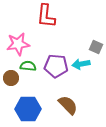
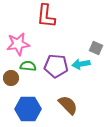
gray square: moved 1 px down
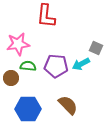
cyan arrow: rotated 18 degrees counterclockwise
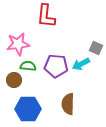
brown circle: moved 3 px right, 2 px down
brown semicircle: moved 1 px up; rotated 135 degrees counterclockwise
